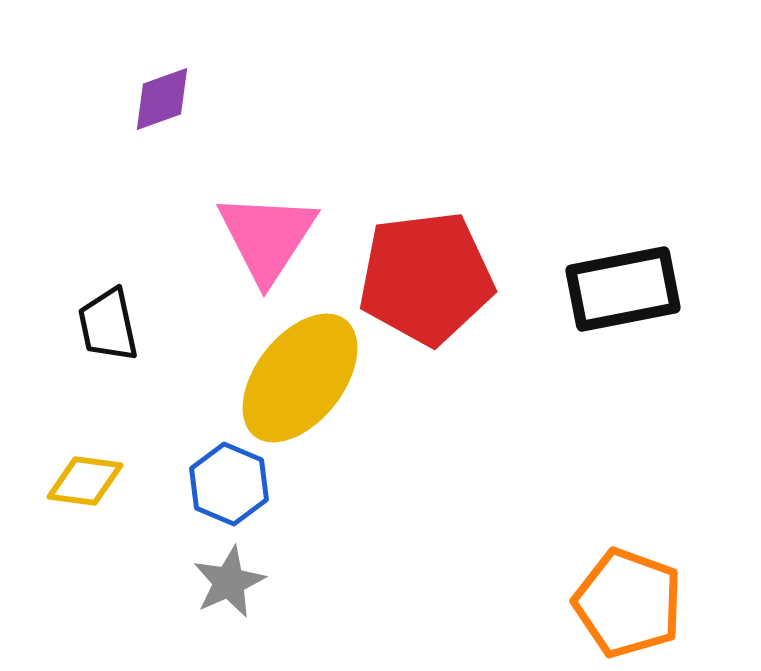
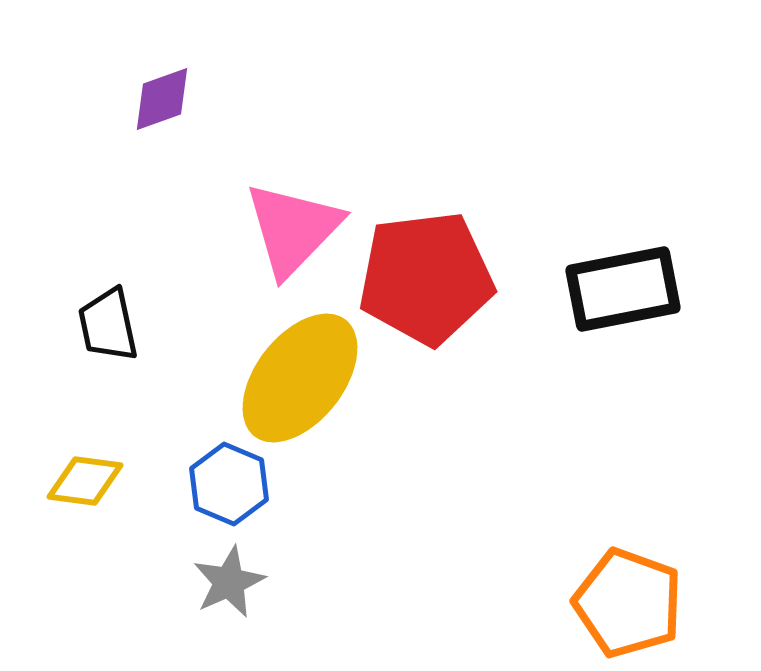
pink triangle: moved 26 px right, 8 px up; rotated 11 degrees clockwise
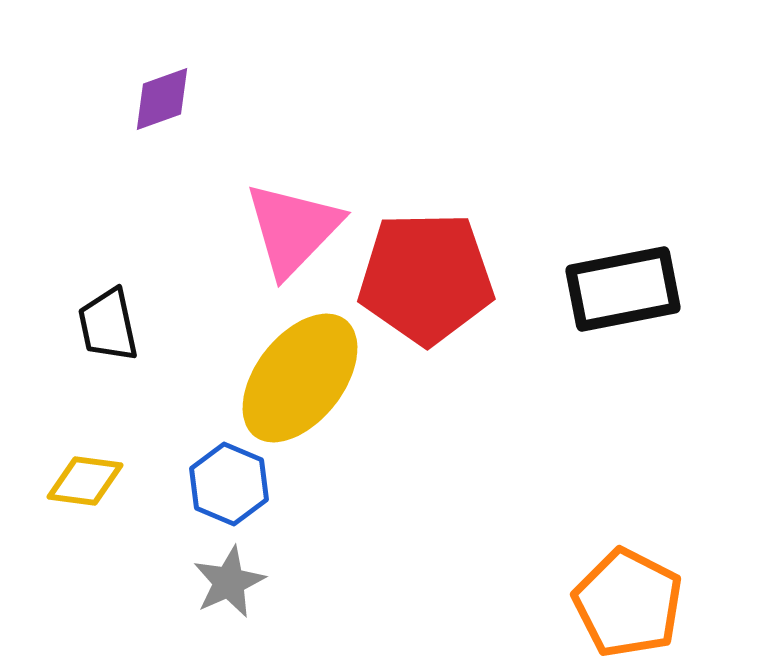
red pentagon: rotated 6 degrees clockwise
orange pentagon: rotated 7 degrees clockwise
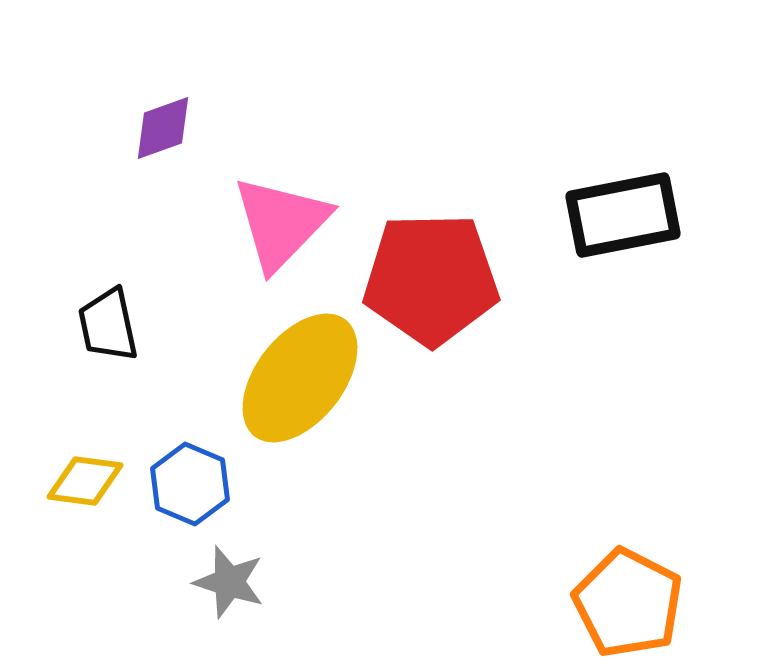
purple diamond: moved 1 px right, 29 px down
pink triangle: moved 12 px left, 6 px up
red pentagon: moved 5 px right, 1 px down
black rectangle: moved 74 px up
blue hexagon: moved 39 px left
gray star: rotated 30 degrees counterclockwise
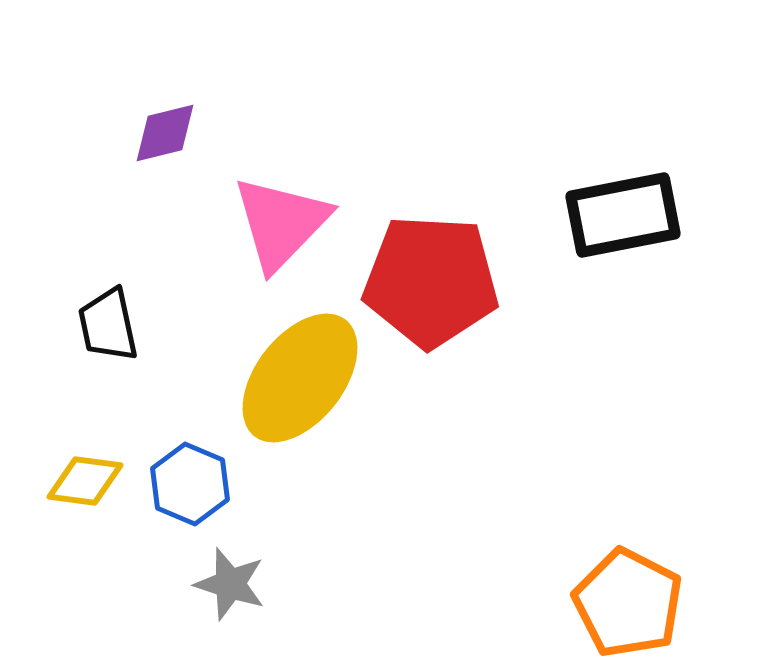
purple diamond: moved 2 px right, 5 px down; rotated 6 degrees clockwise
red pentagon: moved 2 px down; rotated 4 degrees clockwise
gray star: moved 1 px right, 2 px down
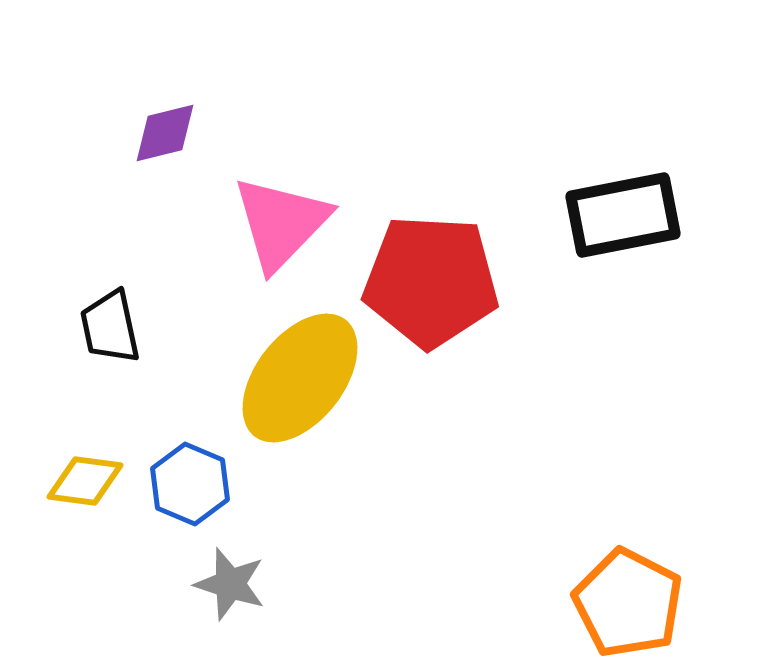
black trapezoid: moved 2 px right, 2 px down
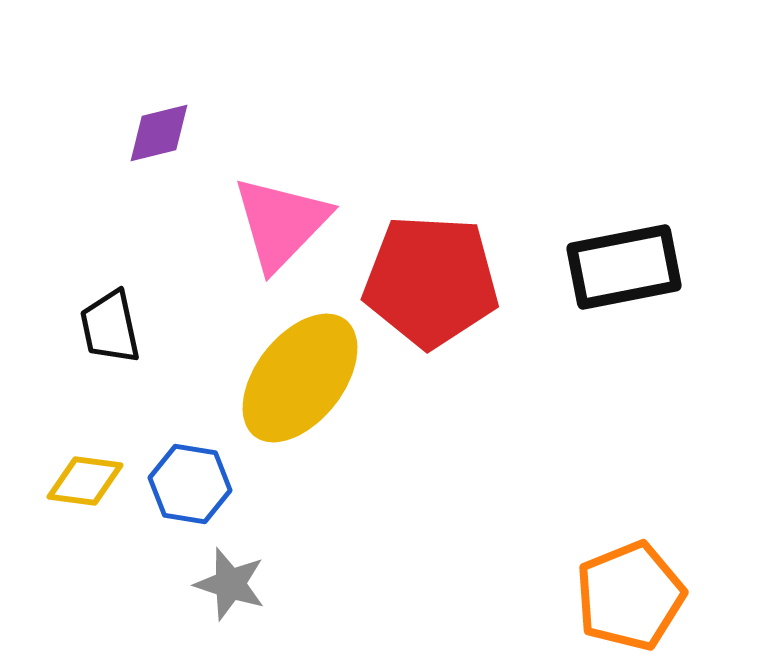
purple diamond: moved 6 px left
black rectangle: moved 1 px right, 52 px down
blue hexagon: rotated 14 degrees counterclockwise
orange pentagon: moved 2 px right, 7 px up; rotated 23 degrees clockwise
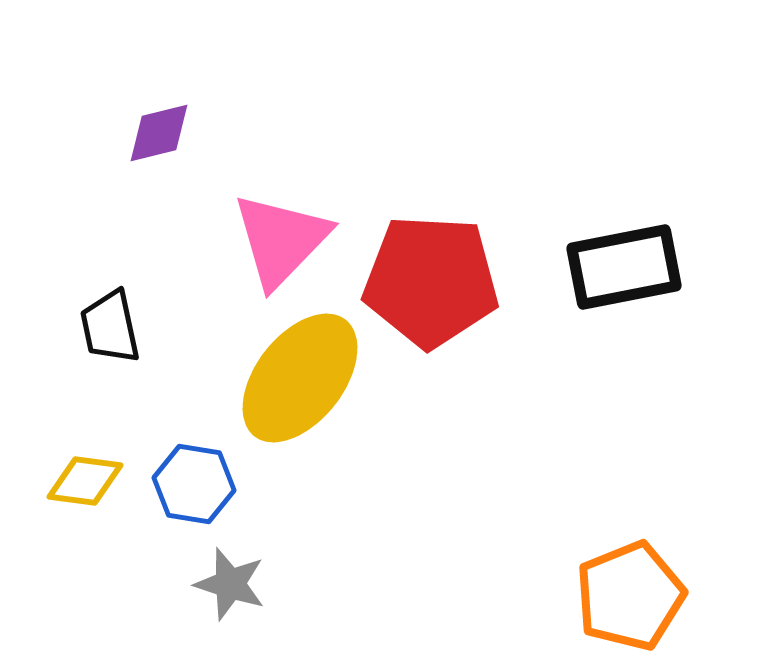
pink triangle: moved 17 px down
blue hexagon: moved 4 px right
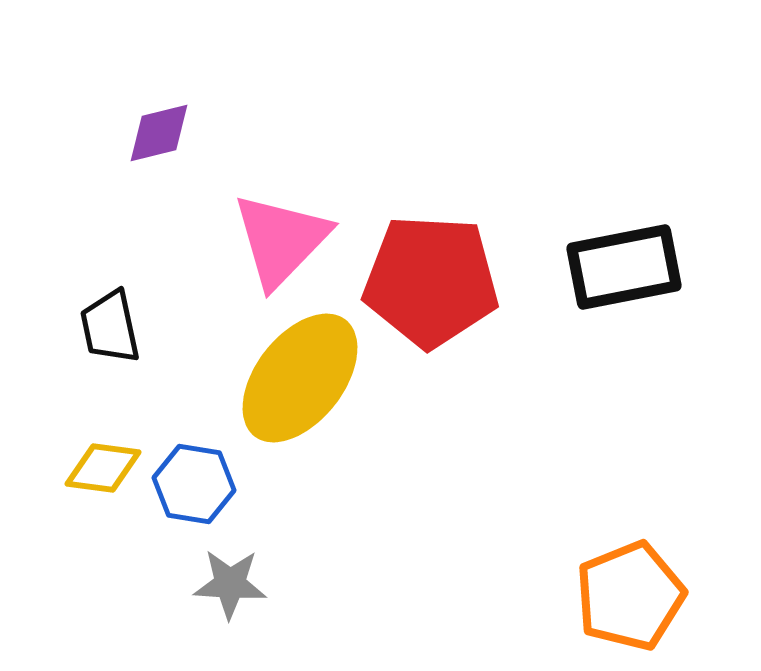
yellow diamond: moved 18 px right, 13 px up
gray star: rotated 14 degrees counterclockwise
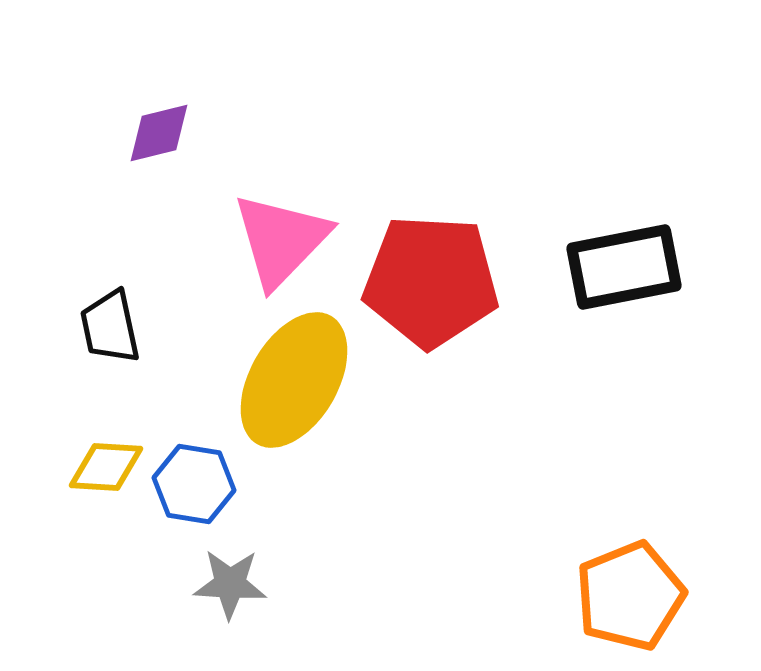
yellow ellipse: moved 6 px left, 2 px down; rotated 8 degrees counterclockwise
yellow diamond: moved 3 px right, 1 px up; rotated 4 degrees counterclockwise
